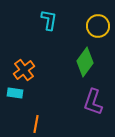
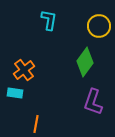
yellow circle: moved 1 px right
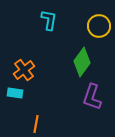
green diamond: moved 3 px left
purple L-shape: moved 1 px left, 5 px up
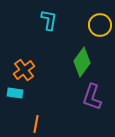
yellow circle: moved 1 px right, 1 px up
